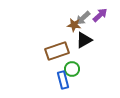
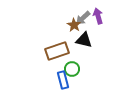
purple arrow: moved 2 px left, 1 px down; rotated 63 degrees counterclockwise
brown star: rotated 24 degrees clockwise
black triangle: rotated 42 degrees clockwise
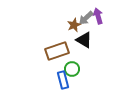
gray arrow: moved 3 px right
brown star: rotated 16 degrees clockwise
black triangle: rotated 18 degrees clockwise
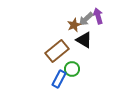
gray arrow: moved 1 px down
brown rectangle: rotated 20 degrees counterclockwise
blue rectangle: moved 4 px left, 1 px up; rotated 42 degrees clockwise
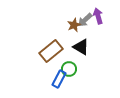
gray arrow: moved 1 px left, 1 px down
black triangle: moved 3 px left, 7 px down
brown rectangle: moved 6 px left
green circle: moved 3 px left
